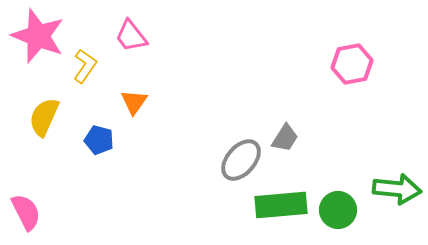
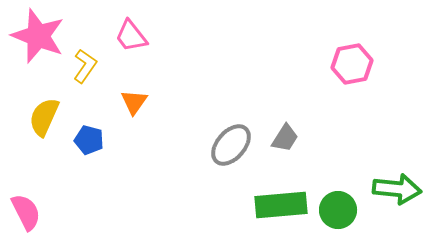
blue pentagon: moved 10 px left
gray ellipse: moved 10 px left, 15 px up
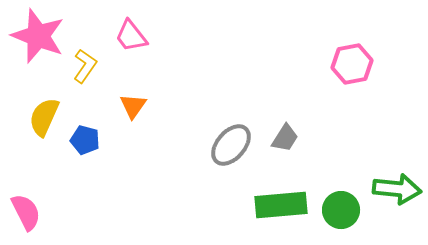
orange triangle: moved 1 px left, 4 px down
blue pentagon: moved 4 px left
green circle: moved 3 px right
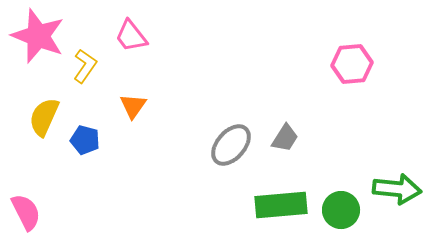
pink hexagon: rotated 6 degrees clockwise
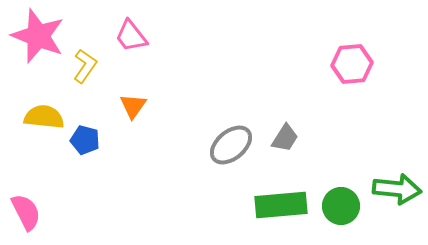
yellow semicircle: rotated 72 degrees clockwise
gray ellipse: rotated 9 degrees clockwise
green circle: moved 4 px up
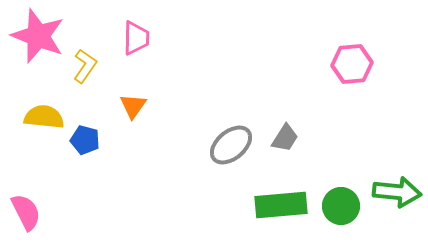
pink trapezoid: moved 5 px right, 2 px down; rotated 141 degrees counterclockwise
green arrow: moved 3 px down
